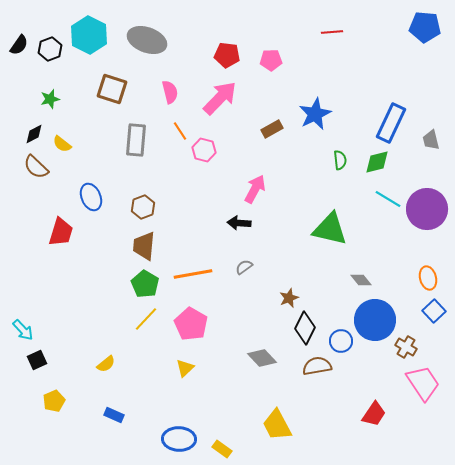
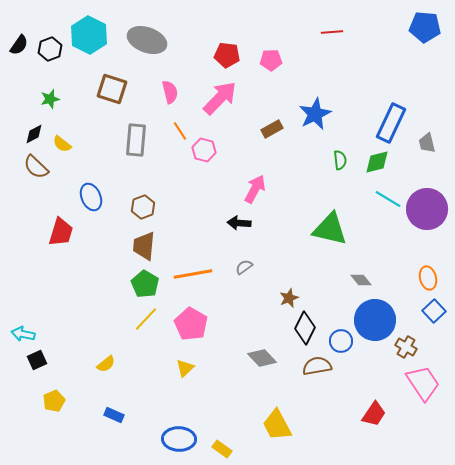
gray trapezoid at (431, 140): moved 4 px left, 3 px down
cyan arrow at (23, 330): moved 4 px down; rotated 145 degrees clockwise
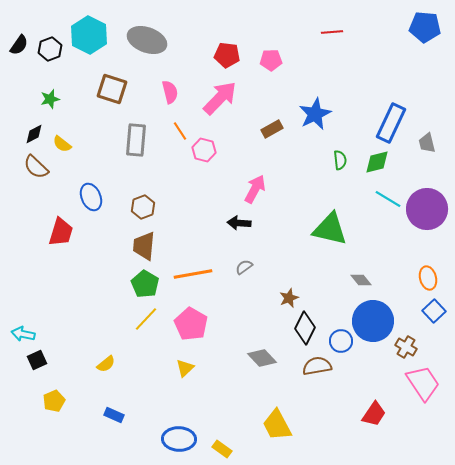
blue circle at (375, 320): moved 2 px left, 1 px down
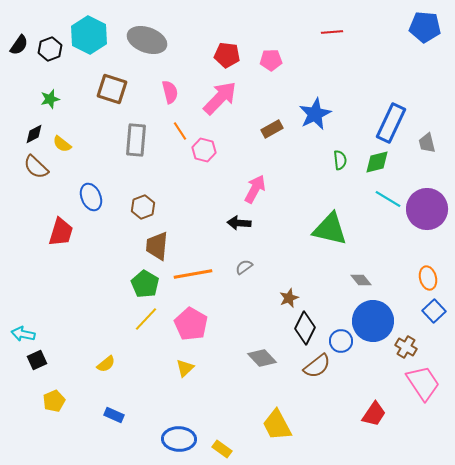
brown trapezoid at (144, 246): moved 13 px right
brown semicircle at (317, 366): rotated 152 degrees clockwise
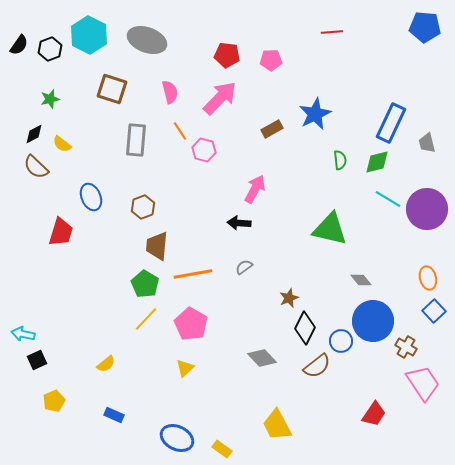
blue ellipse at (179, 439): moved 2 px left, 1 px up; rotated 24 degrees clockwise
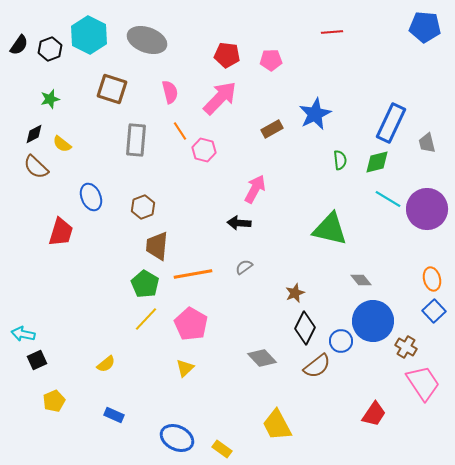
orange ellipse at (428, 278): moved 4 px right, 1 px down
brown star at (289, 298): moved 6 px right, 5 px up
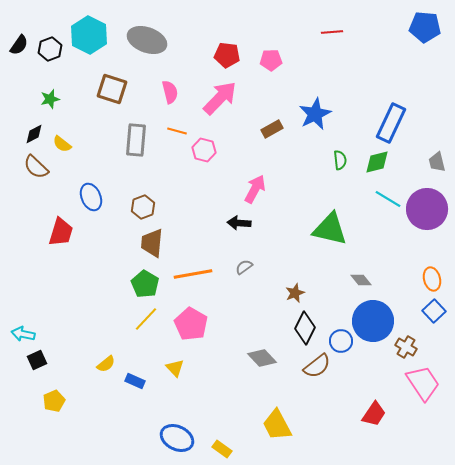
orange line at (180, 131): moved 3 px left; rotated 42 degrees counterclockwise
gray trapezoid at (427, 143): moved 10 px right, 19 px down
brown trapezoid at (157, 246): moved 5 px left, 3 px up
yellow triangle at (185, 368): moved 10 px left; rotated 30 degrees counterclockwise
blue rectangle at (114, 415): moved 21 px right, 34 px up
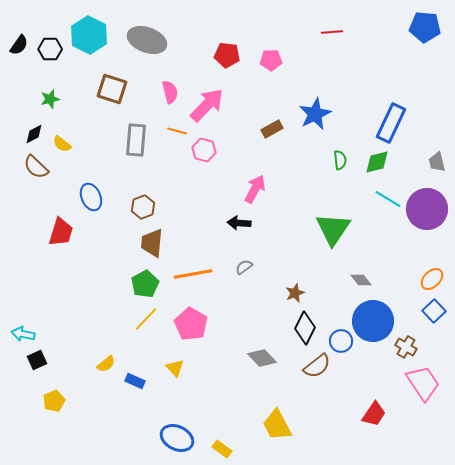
black hexagon at (50, 49): rotated 20 degrees clockwise
pink arrow at (220, 98): moved 13 px left, 7 px down
green triangle at (330, 229): moved 3 px right; rotated 51 degrees clockwise
orange ellipse at (432, 279): rotated 60 degrees clockwise
green pentagon at (145, 284): rotated 12 degrees clockwise
